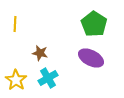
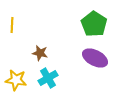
yellow line: moved 3 px left, 1 px down
purple ellipse: moved 4 px right
yellow star: rotated 25 degrees counterclockwise
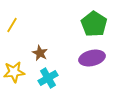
yellow line: rotated 28 degrees clockwise
brown star: rotated 14 degrees clockwise
purple ellipse: moved 3 px left; rotated 40 degrees counterclockwise
yellow star: moved 2 px left, 8 px up; rotated 15 degrees counterclockwise
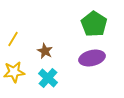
yellow line: moved 1 px right, 14 px down
brown star: moved 5 px right, 2 px up
cyan cross: rotated 18 degrees counterclockwise
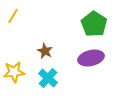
yellow line: moved 23 px up
purple ellipse: moved 1 px left
